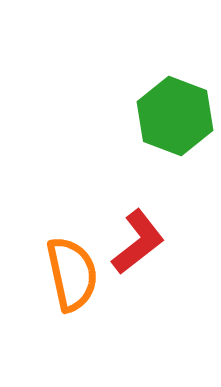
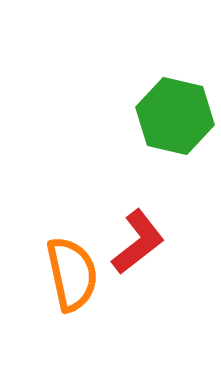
green hexagon: rotated 8 degrees counterclockwise
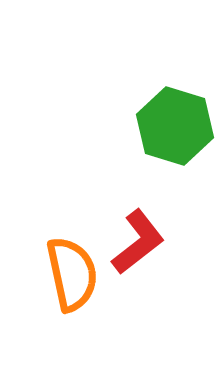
green hexagon: moved 10 px down; rotated 4 degrees clockwise
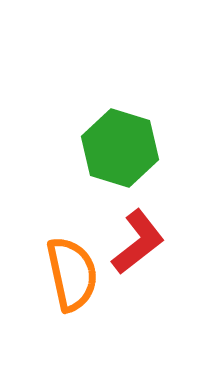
green hexagon: moved 55 px left, 22 px down
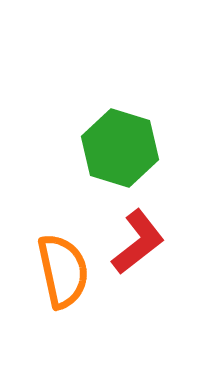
orange semicircle: moved 9 px left, 3 px up
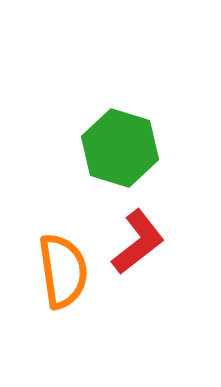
orange semicircle: rotated 4 degrees clockwise
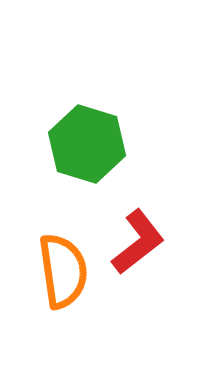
green hexagon: moved 33 px left, 4 px up
